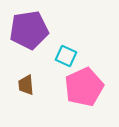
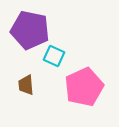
purple pentagon: moved 1 px right; rotated 21 degrees clockwise
cyan square: moved 12 px left
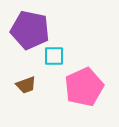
cyan square: rotated 25 degrees counterclockwise
brown trapezoid: rotated 105 degrees counterclockwise
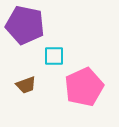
purple pentagon: moved 5 px left, 5 px up
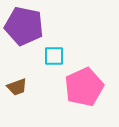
purple pentagon: moved 1 px left, 1 px down
brown trapezoid: moved 9 px left, 2 px down
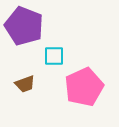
purple pentagon: rotated 9 degrees clockwise
brown trapezoid: moved 8 px right, 3 px up
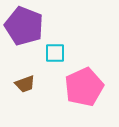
cyan square: moved 1 px right, 3 px up
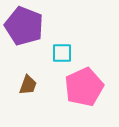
cyan square: moved 7 px right
brown trapezoid: moved 3 px right, 1 px down; rotated 50 degrees counterclockwise
